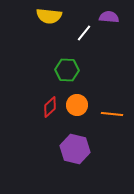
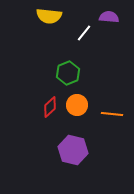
green hexagon: moved 1 px right, 3 px down; rotated 25 degrees counterclockwise
purple hexagon: moved 2 px left, 1 px down
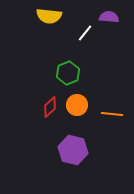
white line: moved 1 px right
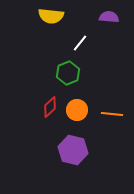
yellow semicircle: moved 2 px right
white line: moved 5 px left, 10 px down
orange circle: moved 5 px down
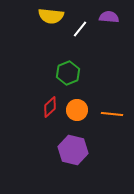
white line: moved 14 px up
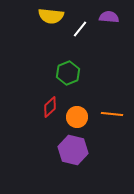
orange circle: moved 7 px down
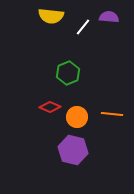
white line: moved 3 px right, 2 px up
red diamond: rotated 65 degrees clockwise
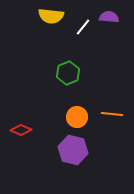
red diamond: moved 29 px left, 23 px down
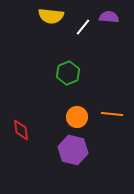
red diamond: rotated 60 degrees clockwise
